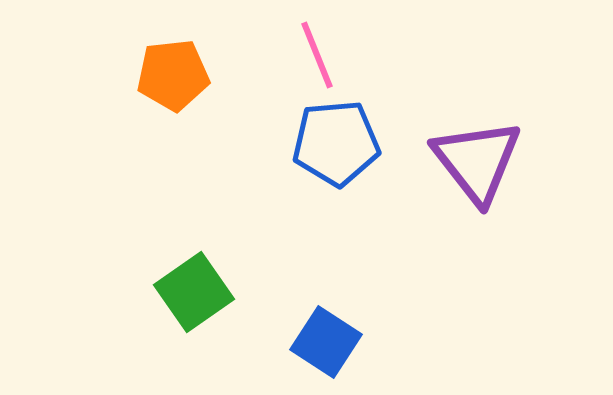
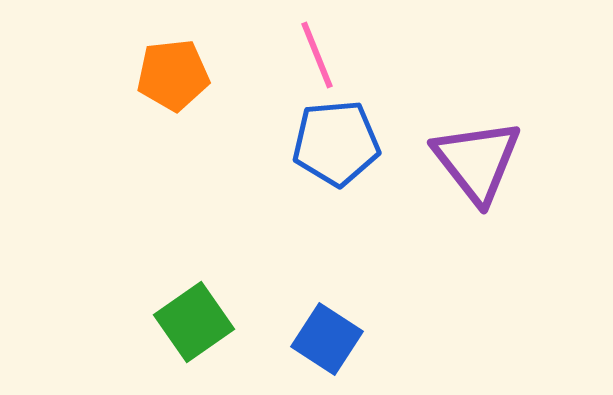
green square: moved 30 px down
blue square: moved 1 px right, 3 px up
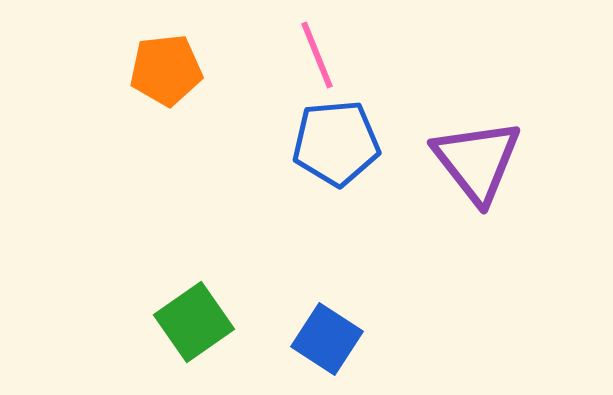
orange pentagon: moved 7 px left, 5 px up
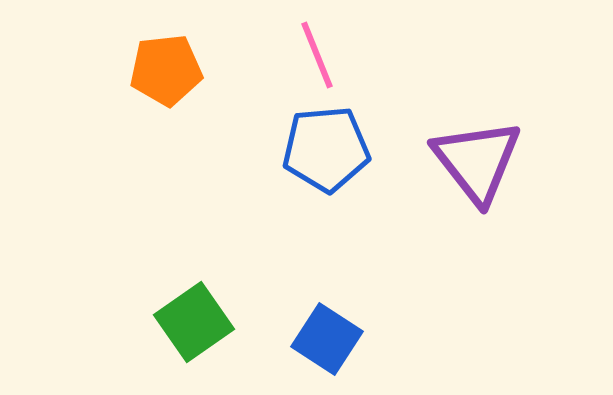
blue pentagon: moved 10 px left, 6 px down
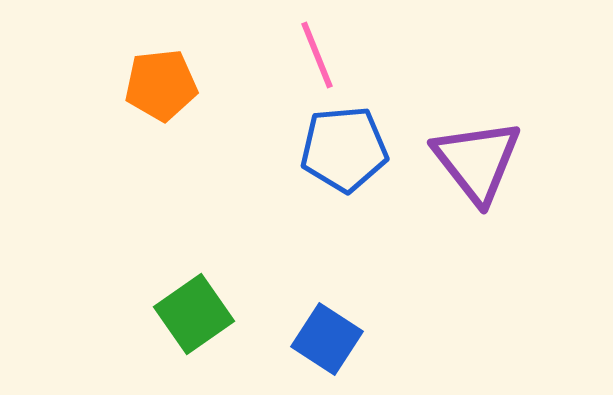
orange pentagon: moved 5 px left, 15 px down
blue pentagon: moved 18 px right
green square: moved 8 px up
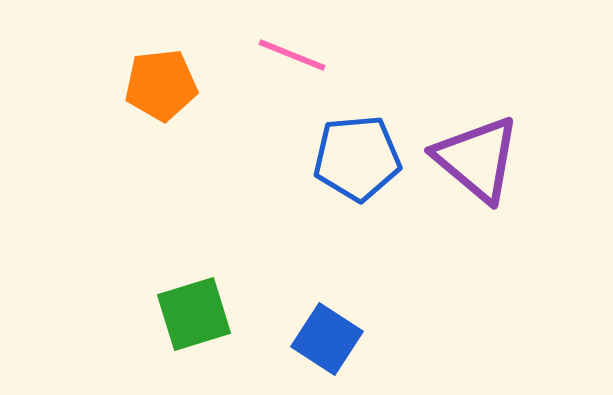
pink line: moved 25 px left; rotated 46 degrees counterclockwise
blue pentagon: moved 13 px right, 9 px down
purple triangle: moved 2 px up; rotated 12 degrees counterclockwise
green square: rotated 18 degrees clockwise
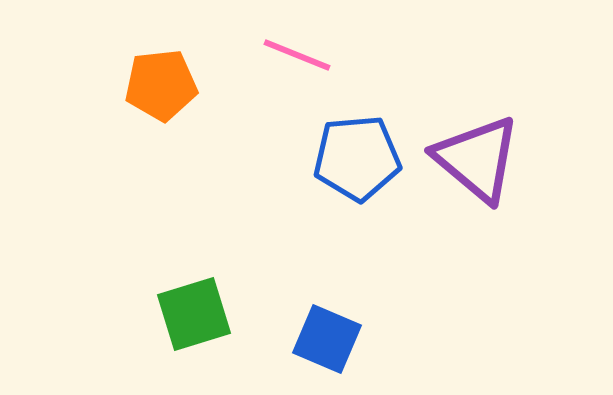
pink line: moved 5 px right
blue square: rotated 10 degrees counterclockwise
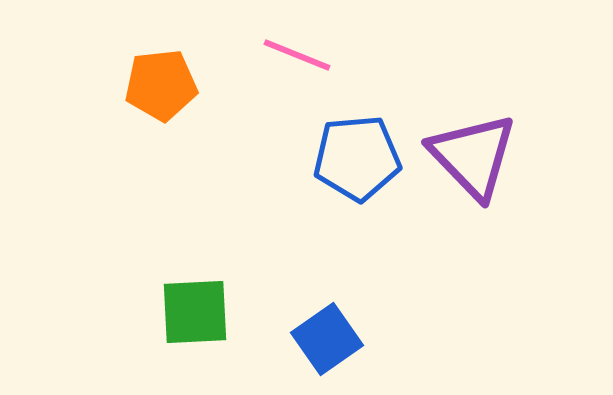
purple triangle: moved 4 px left, 3 px up; rotated 6 degrees clockwise
green square: moved 1 px right, 2 px up; rotated 14 degrees clockwise
blue square: rotated 32 degrees clockwise
